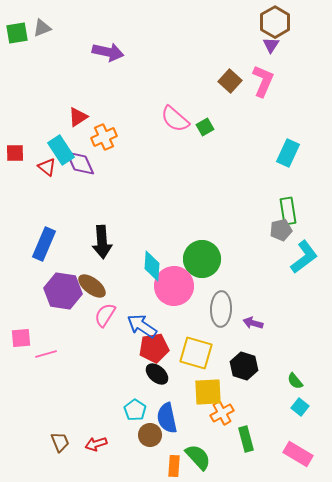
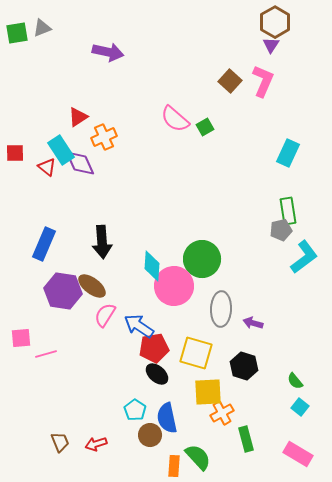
blue arrow at (142, 326): moved 3 px left
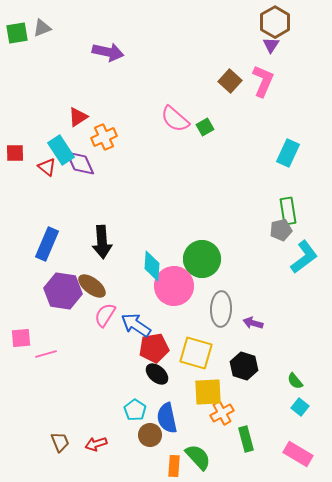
blue rectangle at (44, 244): moved 3 px right
blue arrow at (139, 326): moved 3 px left, 1 px up
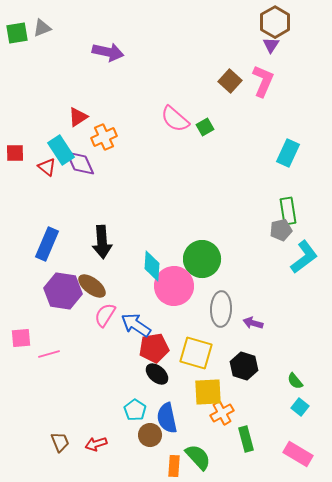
pink line at (46, 354): moved 3 px right
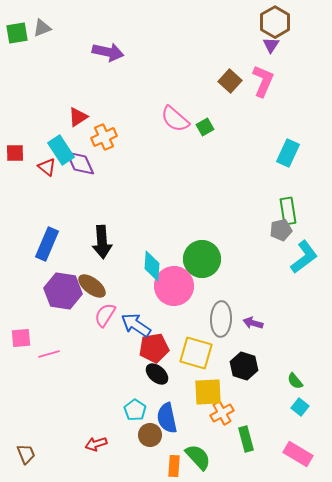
gray ellipse at (221, 309): moved 10 px down
brown trapezoid at (60, 442): moved 34 px left, 12 px down
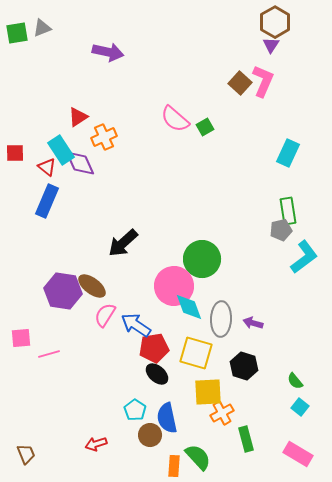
brown square at (230, 81): moved 10 px right, 2 px down
black arrow at (102, 242): moved 21 px right, 1 px down; rotated 52 degrees clockwise
blue rectangle at (47, 244): moved 43 px up
cyan diamond at (152, 266): moved 37 px right, 41 px down; rotated 24 degrees counterclockwise
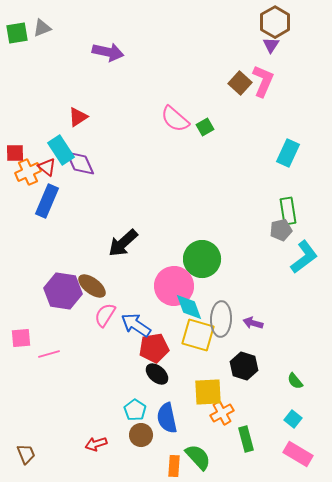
orange cross at (104, 137): moved 76 px left, 35 px down
yellow square at (196, 353): moved 2 px right, 18 px up
cyan square at (300, 407): moved 7 px left, 12 px down
brown circle at (150, 435): moved 9 px left
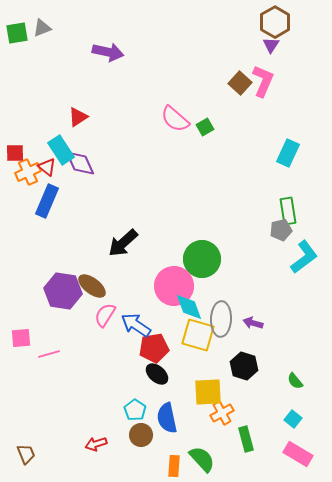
green semicircle at (198, 457): moved 4 px right, 2 px down
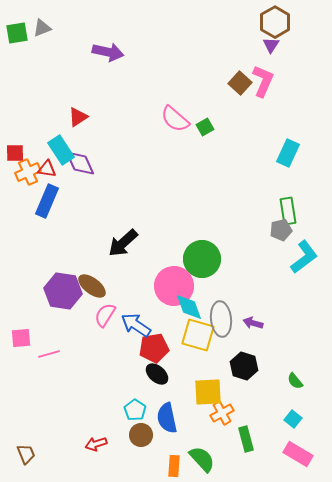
red triangle at (47, 167): moved 2 px down; rotated 30 degrees counterclockwise
gray ellipse at (221, 319): rotated 8 degrees counterclockwise
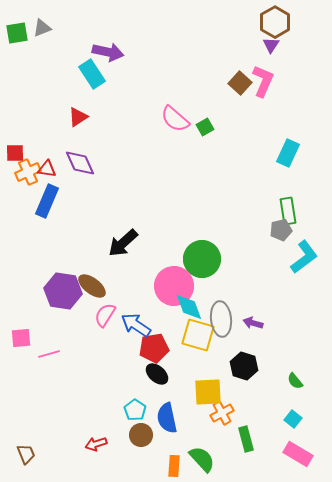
cyan rectangle at (61, 150): moved 31 px right, 76 px up
